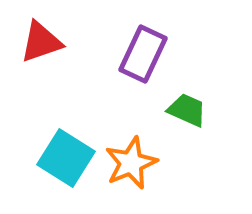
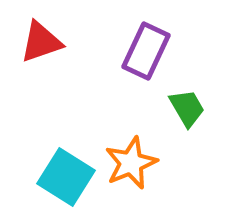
purple rectangle: moved 3 px right, 3 px up
green trapezoid: moved 2 px up; rotated 36 degrees clockwise
cyan square: moved 19 px down
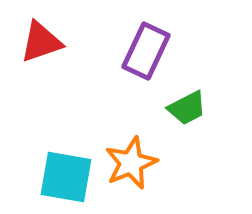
green trapezoid: rotated 93 degrees clockwise
cyan square: rotated 22 degrees counterclockwise
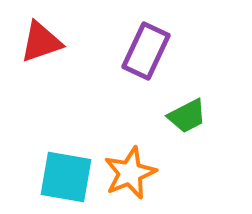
green trapezoid: moved 8 px down
orange star: moved 1 px left, 10 px down
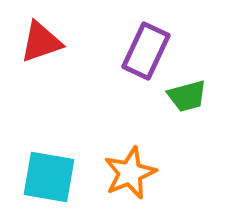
green trapezoid: moved 20 px up; rotated 12 degrees clockwise
cyan square: moved 17 px left
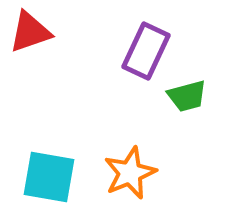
red triangle: moved 11 px left, 10 px up
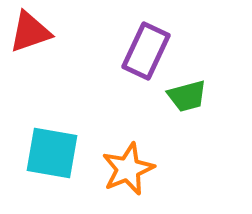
orange star: moved 2 px left, 4 px up
cyan square: moved 3 px right, 24 px up
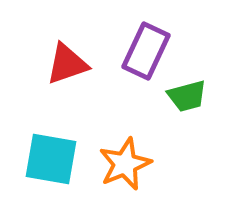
red triangle: moved 37 px right, 32 px down
cyan square: moved 1 px left, 6 px down
orange star: moved 3 px left, 5 px up
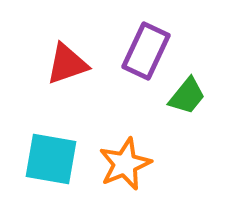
green trapezoid: rotated 36 degrees counterclockwise
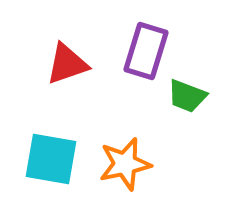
purple rectangle: rotated 8 degrees counterclockwise
green trapezoid: rotated 72 degrees clockwise
orange star: rotated 10 degrees clockwise
